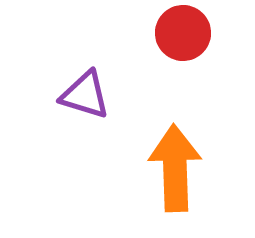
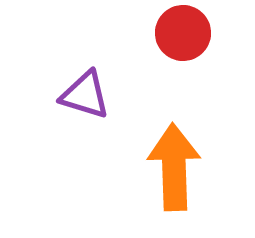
orange arrow: moved 1 px left, 1 px up
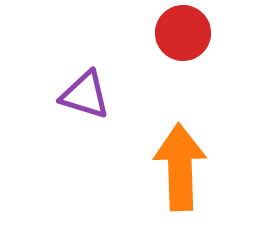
orange arrow: moved 6 px right
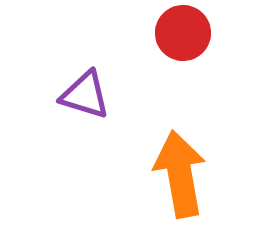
orange arrow: moved 7 px down; rotated 8 degrees counterclockwise
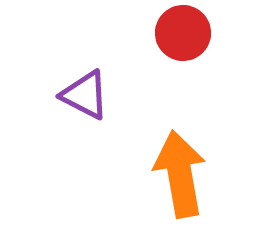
purple triangle: rotated 10 degrees clockwise
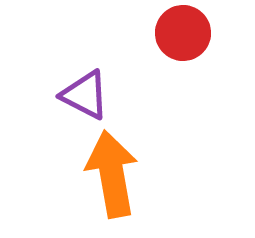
orange arrow: moved 68 px left
